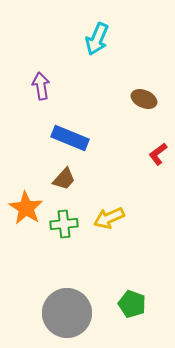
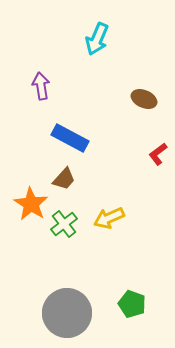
blue rectangle: rotated 6 degrees clockwise
orange star: moved 5 px right, 4 px up
green cross: rotated 32 degrees counterclockwise
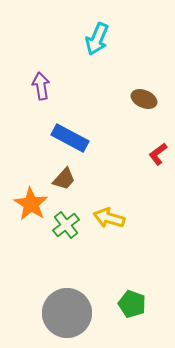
yellow arrow: rotated 40 degrees clockwise
green cross: moved 2 px right, 1 px down
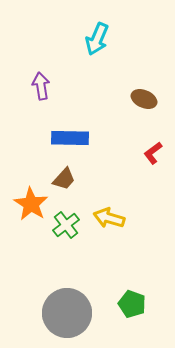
blue rectangle: rotated 27 degrees counterclockwise
red L-shape: moved 5 px left, 1 px up
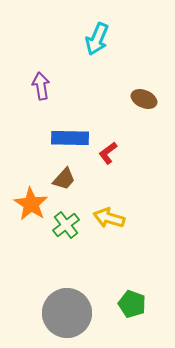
red L-shape: moved 45 px left
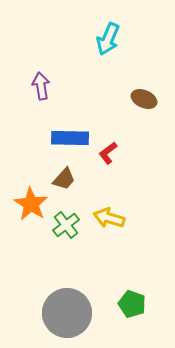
cyan arrow: moved 11 px right
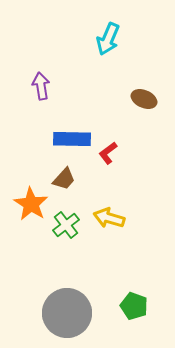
blue rectangle: moved 2 px right, 1 px down
green pentagon: moved 2 px right, 2 px down
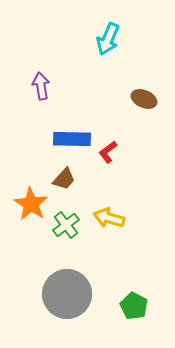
red L-shape: moved 1 px up
green pentagon: rotated 8 degrees clockwise
gray circle: moved 19 px up
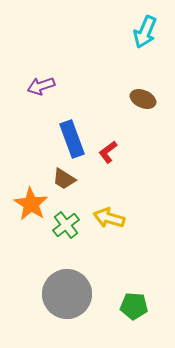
cyan arrow: moved 37 px right, 7 px up
purple arrow: rotated 100 degrees counterclockwise
brown ellipse: moved 1 px left
blue rectangle: rotated 69 degrees clockwise
brown trapezoid: rotated 80 degrees clockwise
green pentagon: rotated 24 degrees counterclockwise
